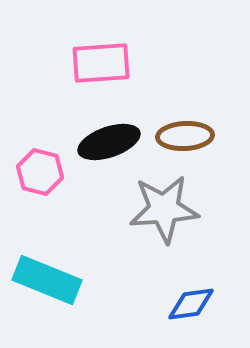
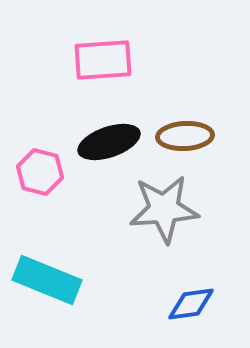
pink rectangle: moved 2 px right, 3 px up
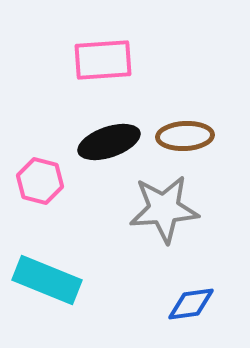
pink hexagon: moved 9 px down
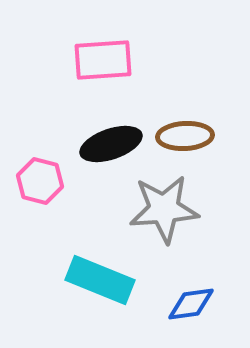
black ellipse: moved 2 px right, 2 px down
cyan rectangle: moved 53 px right
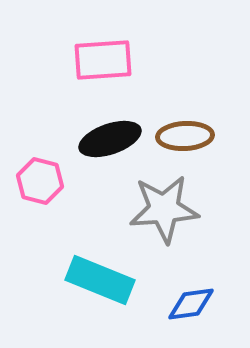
black ellipse: moved 1 px left, 5 px up
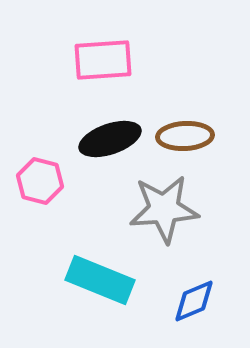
blue diamond: moved 3 px right, 3 px up; rotated 15 degrees counterclockwise
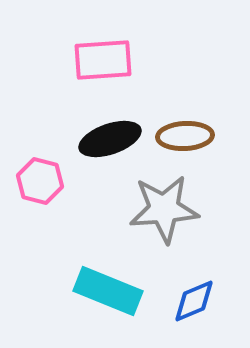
cyan rectangle: moved 8 px right, 11 px down
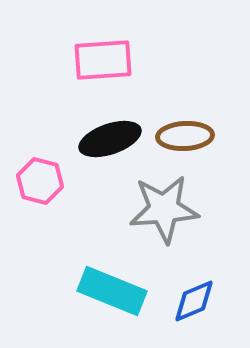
cyan rectangle: moved 4 px right
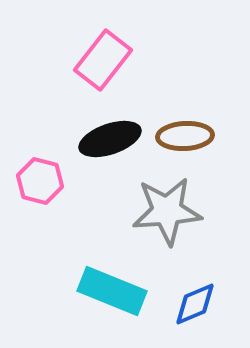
pink rectangle: rotated 48 degrees counterclockwise
gray star: moved 3 px right, 2 px down
blue diamond: moved 1 px right, 3 px down
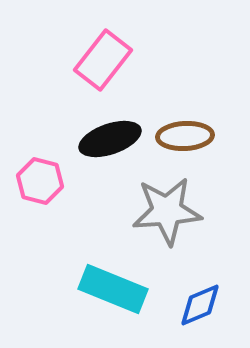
cyan rectangle: moved 1 px right, 2 px up
blue diamond: moved 5 px right, 1 px down
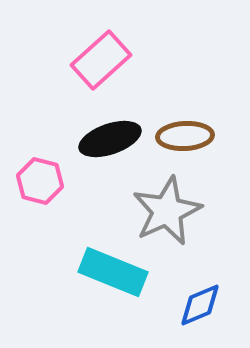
pink rectangle: moved 2 px left; rotated 10 degrees clockwise
gray star: rotated 20 degrees counterclockwise
cyan rectangle: moved 17 px up
